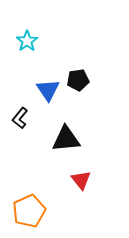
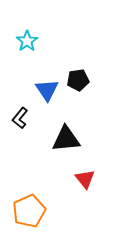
blue triangle: moved 1 px left
red triangle: moved 4 px right, 1 px up
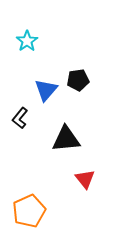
blue triangle: moved 1 px left; rotated 15 degrees clockwise
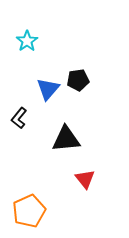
blue triangle: moved 2 px right, 1 px up
black L-shape: moved 1 px left
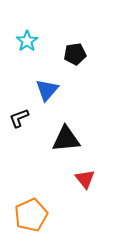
black pentagon: moved 3 px left, 26 px up
blue triangle: moved 1 px left, 1 px down
black L-shape: rotated 30 degrees clockwise
orange pentagon: moved 2 px right, 4 px down
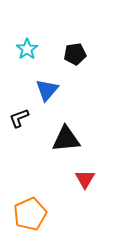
cyan star: moved 8 px down
red triangle: rotated 10 degrees clockwise
orange pentagon: moved 1 px left, 1 px up
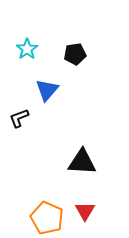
black triangle: moved 16 px right, 23 px down; rotated 8 degrees clockwise
red triangle: moved 32 px down
orange pentagon: moved 17 px right, 4 px down; rotated 24 degrees counterclockwise
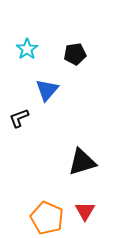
black triangle: rotated 20 degrees counterclockwise
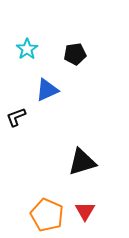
blue triangle: rotated 25 degrees clockwise
black L-shape: moved 3 px left, 1 px up
orange pentagon: moved 3 px up
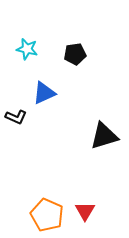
cyan star: rotated 25 degrees counterclockwise
blue triangle: moved 3 px left, 3 px down
black L-shape: rotated 135 degrees counterclockwise
black triangle: moved 22 px right, 26 px up
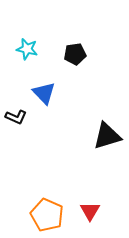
blue triangle: rotated 50 degrees counterclockwise
black triangle: moved 3 px right
red triangle: moved 5 px right
